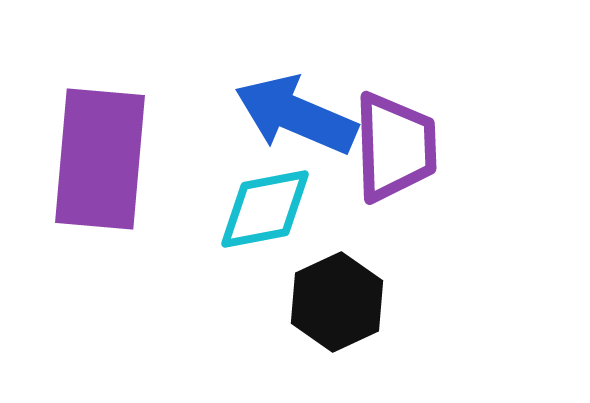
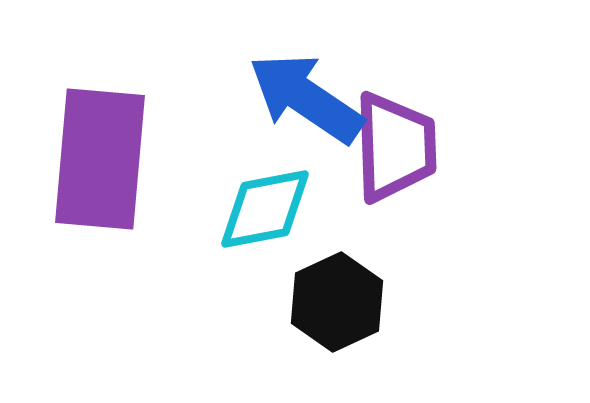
blue arrow: moved 10 px right, 17 px up; rotated 11 degrees clockwise
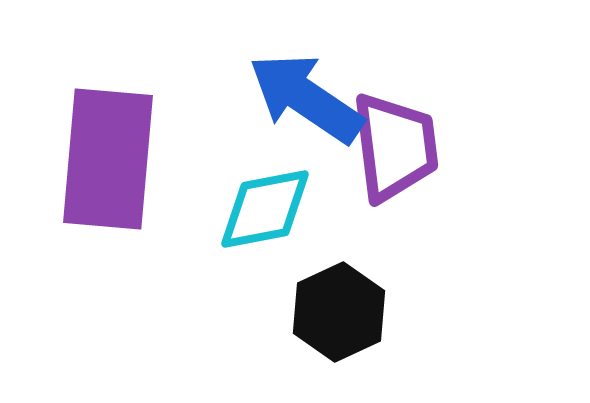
purple trapezoid: rotated 5 degrees counterclockwise
purple rectangle: moved 8 px right
black hexagon: moved 2 px right, 10 px down
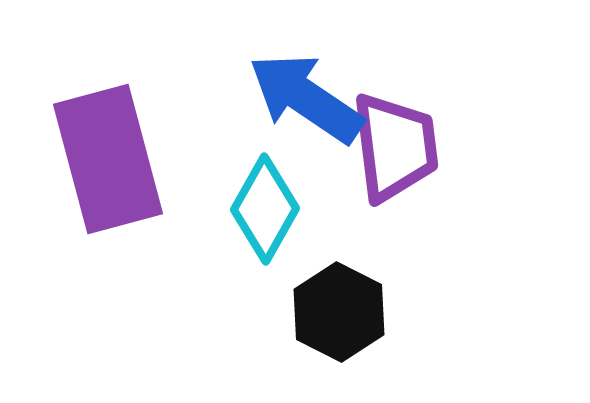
purple rectangle: rotated 20 degrees counterclockwise
cyan diamond: rotated 50 degrees counterclockwise
black hexagon: rotated 8 degrees counterclockwise
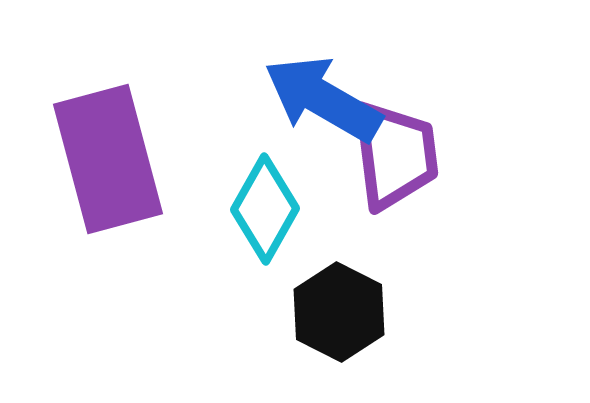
blue arrow: moved 17 px right, 1 px down; rotated 4 degrees counterclockwise
purple trapezoid: moved 8 px down
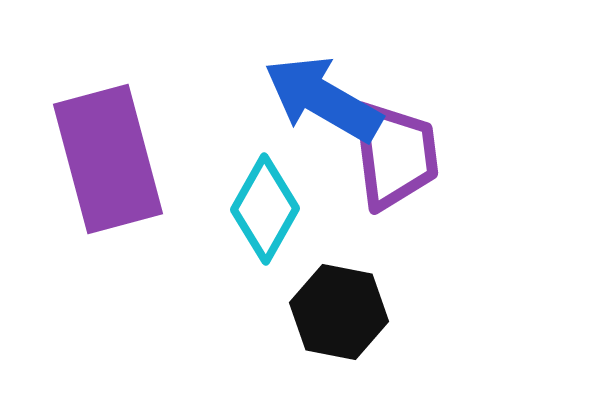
black hexagon: rotated 16 degrees counterclockwise
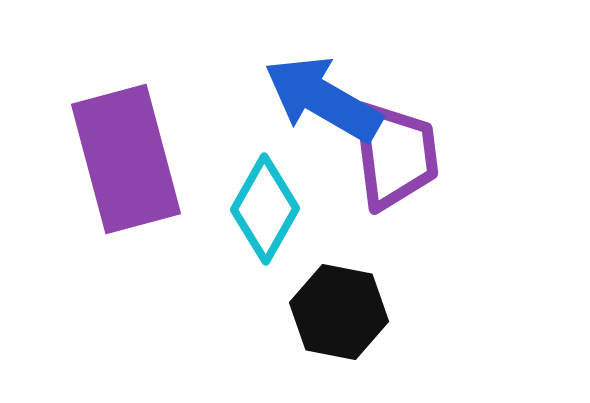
purple rectangle: moved 18 px right
